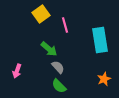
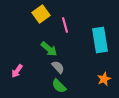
pink arrow: rotated 16 degrees clockwise
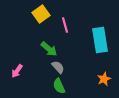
green semicircle: rotated 21 degrees clockwise
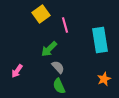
green arrow: rotated 96 degrees clockwise
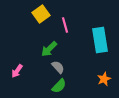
green semicircle: rotated 112 degrees counterclockwise
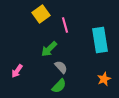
gray semicircle: moved 3 px right
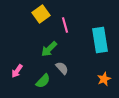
gray semicircle: moved 1 px right, 1 px down
green semicircle: moved 16 px left, 5 px up
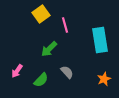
gray semicircle: moved 5 px right, 4 px down
green semicircle: moved 2 px left, 1 px up
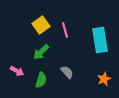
yellow square: moved 11 px down
pink line: moved 5 px down
green arrow: moved 8 px left, 3 px down
pink arrow: rotated 96 degrees counterclockwise
green semicircle: rotated 28 degrees counterclockwise
